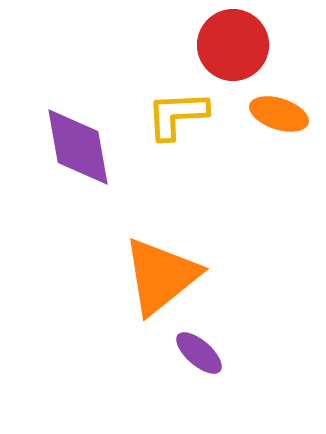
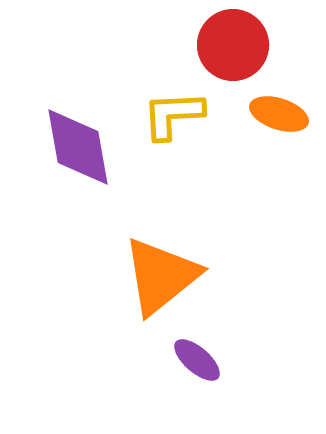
yellow L-shape: moved 4 px left
purple ellipse: moved 2 px left, 7 px down
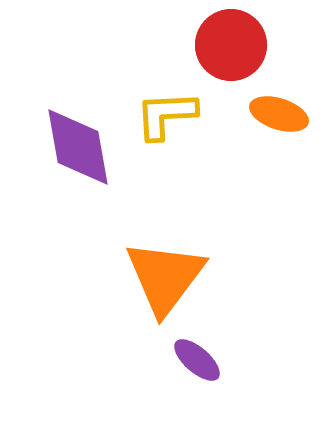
red circle: moved 2 px left
yellow L-shape: moved 7 px left
orange triangle: moved 4 px right, 1 px down; rotated 14 degrees counterclockwise
